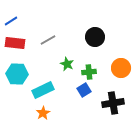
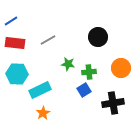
black circle: moved 3 px right
green star: moved 1 px right; rotated 16 degrees counterclockwise
cyan rectangle: moved 3 px left
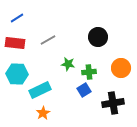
blue line: moved 6 px right, 3 px up
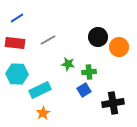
orange circle: moved 2 px left, 21 px up
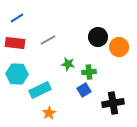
orange star: moved 6 px right
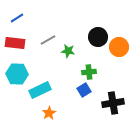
green star: moved 13 px up
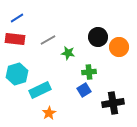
red rectangle: moved 4 px up
green star: moved 2 px down
cyan hexagon: rotated 20 degrees counterclockwise
